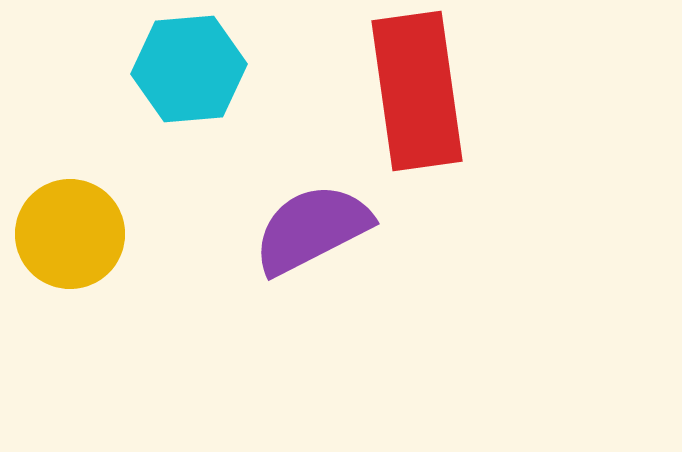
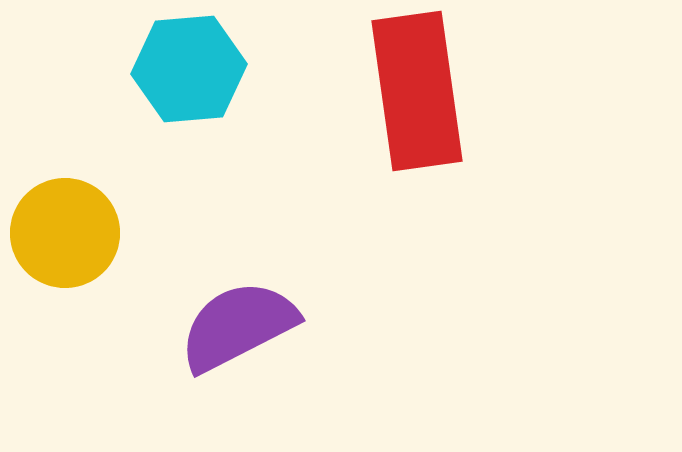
purple semicircle: moved 74 px left, 97 px down
yellow circle: moved 5 px left, 1 px up
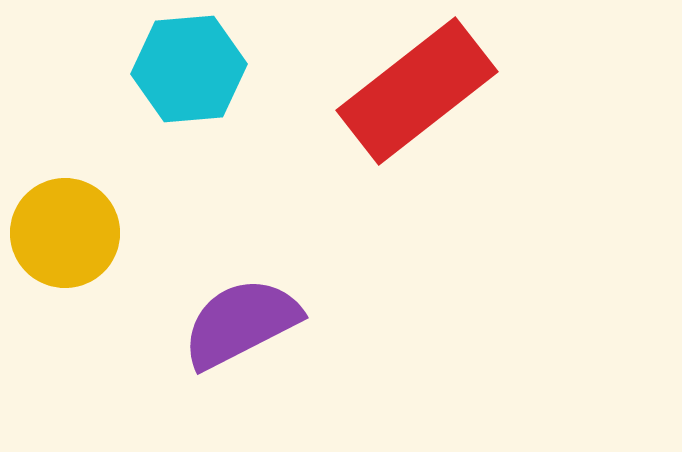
red rectangle: rotated 60 degrees clockwise
purple semicircle: moved 3 px right, 3 px up
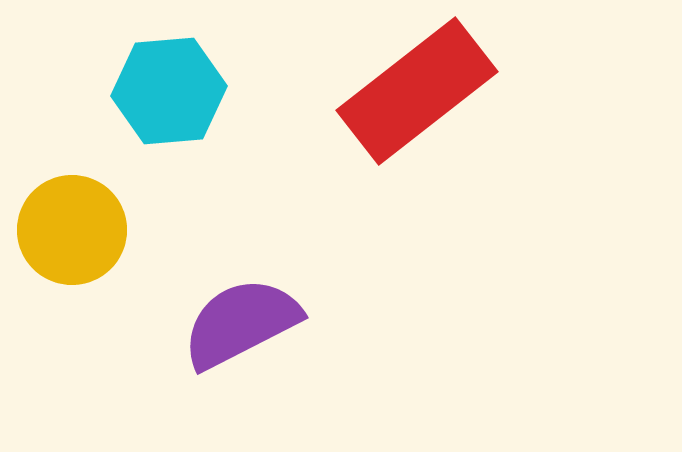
cyan hexagon: moved 20 px left, 22 px down
yellow circle: moved 7 px right, 3 px up
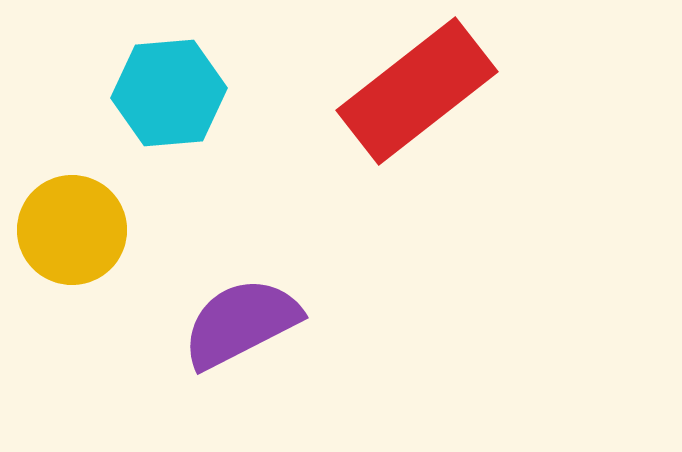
cyan hexagon: moved 2 px down
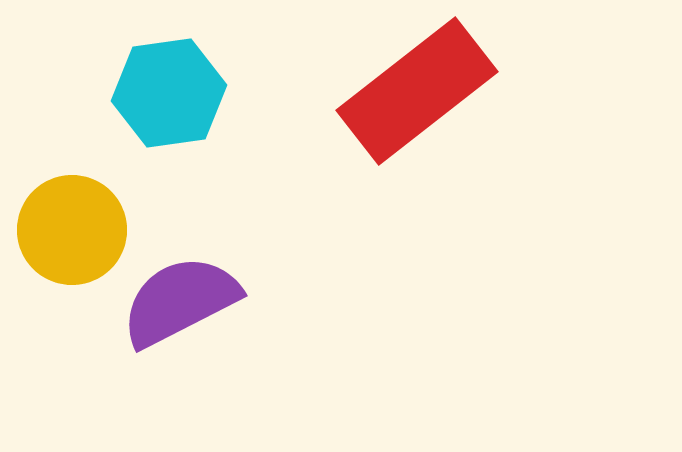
cyan hexagon: rotated 3 degrees counterclockwise
purple semicircle: moved 61 px left, 22 px up
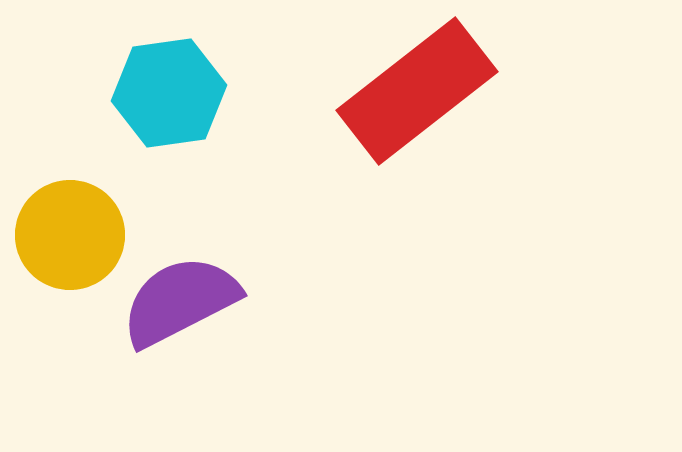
yellow circle: moved 2 px left, 5 px down
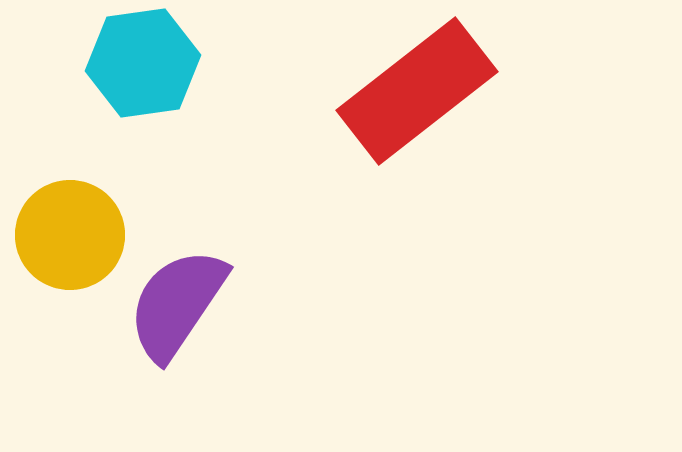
cyan hexagon: moved 26 px left, 30 px up
purple semicircle: moved 3 px left, 3 px down; rotated 29 degrees counterclockwise
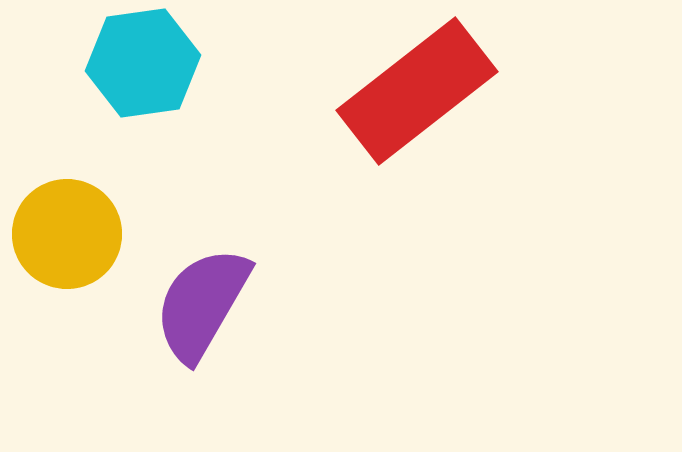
yellow circle: moved 3 px left, 1 px up
purple semicircle: moved 25 px right; rotated 4 degrees counterclockwise
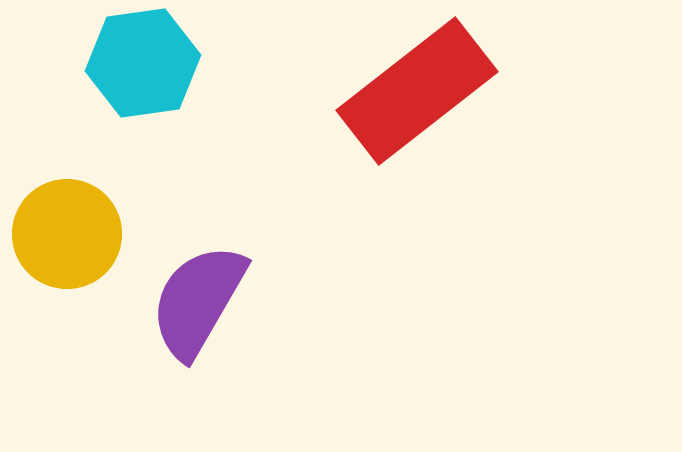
purple semicircle: moved 4 px left, 3 px up
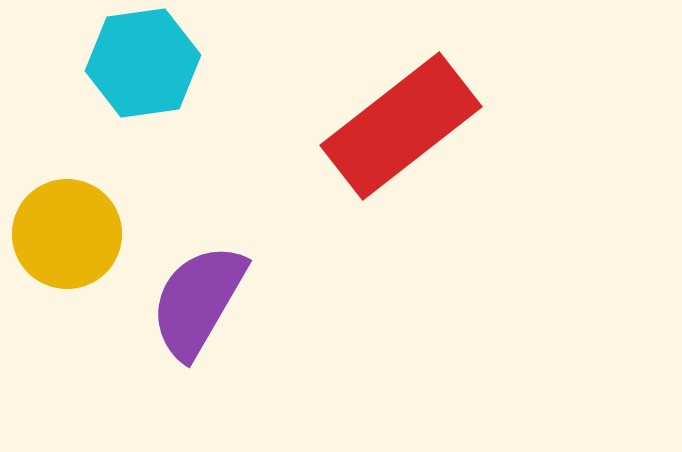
red rectangle: moved 16 px left, 35 px down
